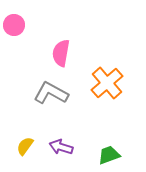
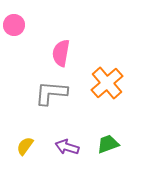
gray L-shape: rotated 24 degrees counterclockwise
purple arrow: moved 6 px right
green trapezoid: moved 1 px left, 11 px up
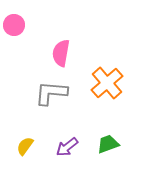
purple arrow: rotated 55 degrees counterclockwise
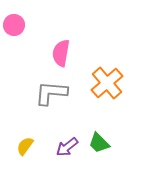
green trapezoid: moved 9 px left, 1 px up; rotated 115 degrees counterclockwise
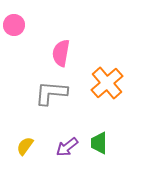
green trapezoid: rotated 45 degrees clockwise
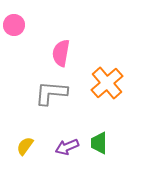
purple arrow: rotated 15 degrees clockwise
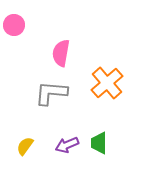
purple arrow: moved 2 px up
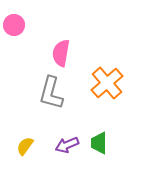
gray L-shape: rotated 80 degrees counterclockwise
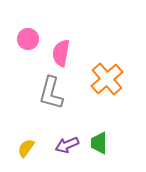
pink circle: moved 14 px right, 14 px down
orange cross: moved 4 px up
yellow semicircle: moved 1 px right, 2 px down
